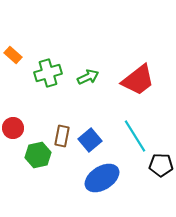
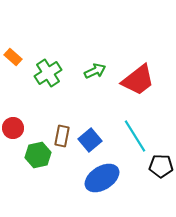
orange rectangle: moved 2 px down
green cross: rotated 16 degrees counterclockwise
green arrow: moved 7 px right, 6 px up
black pentagon: moved 1 px down
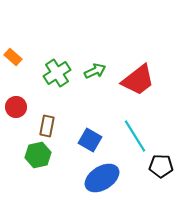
green cross: moved 9 px right
red circle: moved 3 px right, 21 px up
brown rectangle: moved 15 px left, 10 px up
blue square: rotated 20 degrees counterclockwise
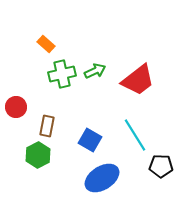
orange rectangle: moved 33 px right, 13 px up
green cross: moved 5 px right, 1 px down; rotated 20 degrees clockwise
cyan line: moved 1 px up
green hexagon: rotated 15 degrees counterclockwise
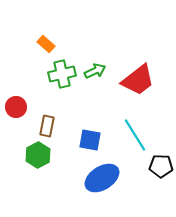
blue square: rotated 20 degrees counterclockwise
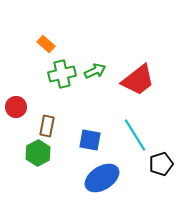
green hexagon: moved 2 px up
black pentagon: moved 2 px up; rotated 20 degrees counterclockwise
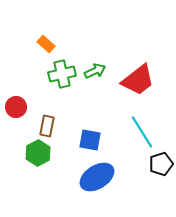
cyan line: moved 7 px right, 3 px up
blue ellipse: moved 5 px left, 1 px up
